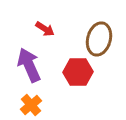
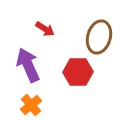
brown ellipse: moved 2 px up
purple arrow: moved 1 px left
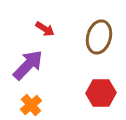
purple arrow: rotated 68 degrees clockwise
red hexagon: moved 23 px right, 21 px down
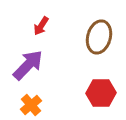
red arrow: moved 4 px left, 3 px up; rotated 90 degrees clockwise
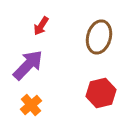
red hexagon: rotated 12 degrees counterclockwise
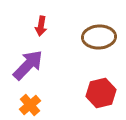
red arrow: rotated 24 degrees counterclockwise
brown ellipse: rotated 72 degrees clockwise
orange cross: moved 1 px left
